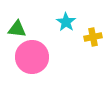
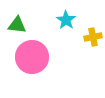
cyan star: moved 2 px up
green triangle: moved 4 px up
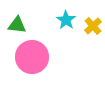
yellow cross: moved 11 px up; rotated 30 degrees counterclockwise
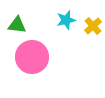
cyan star: rotated 24 degrees clockwise
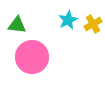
cyan star: moved 2 px right; rotated 12 degrees counterclockwise
yellow cross: moved 2 px up; rotated 12 degrees clockwise
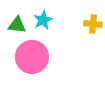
cyan star: moved 25 px left
yellow cross: rotated 36 degrees clockwise
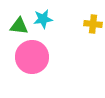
cyan star: moved 1 px up; rotated 18 degrees clockwise
green triangle: moved 2 px right, 1 px down
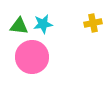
cyan star: moved 5 px down
yellow cross: moved 1 px up; rotated 18 degrees counterclockwise
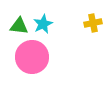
cyan star: rotated 18 degrees counterclockwise
